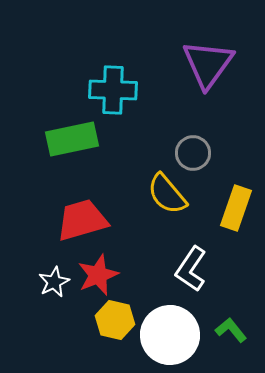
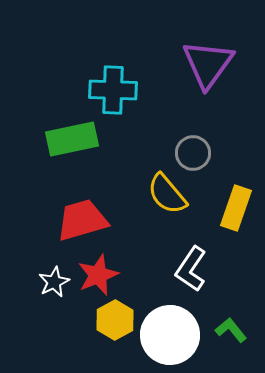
yellow hexagon: rotated 18 degrees clockwise
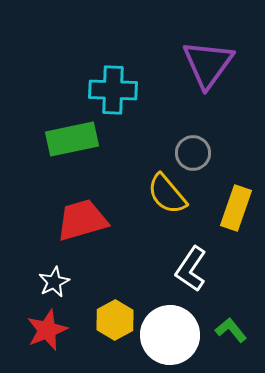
red star: moved 51 px left, 55 px down
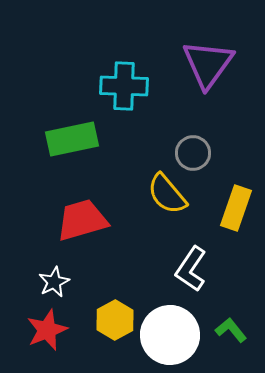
cyan cross: moved 11 px right, 4 px up
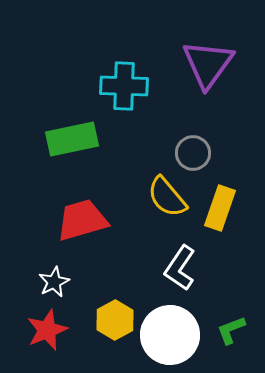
yellow semicircle: moved 3 px down
yellow rectangle: moved 16 px left
white L-shape: moved 11 px left, 1 px up
green L-shape: rotated 72 degrees counterclockwise
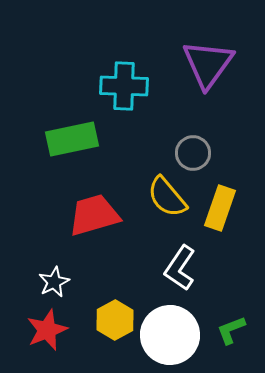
red trapezoid: moved 12 px right, 5 px up
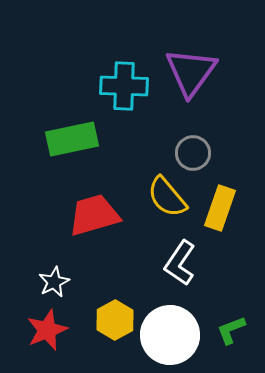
purple triangle: moved 17 px left, 8 px down
white L-shape: moved 5 px up
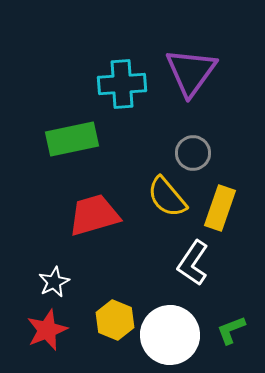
cyan cross: moved 2 px left, 2 px up; rotated 6 degrees counterclockwise
white L-shape: moved 13 px right
yellow hexagon: rotated 9 degrees counterclockwise
